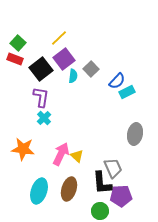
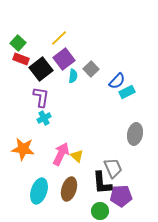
red rectangle: moved 6 px right
cyan cross: rotated 16 degrees clockwise
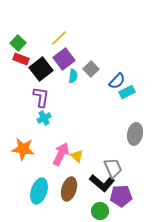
black L-shape: rotated 45 degrees counterclockwise
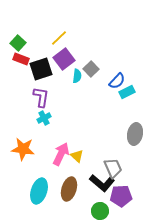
black square: rotated 20 degrees clockwise
cyan semicircle: moved 4 px right
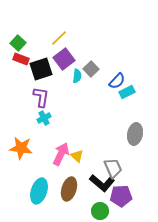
orange star: moved 2 px left, 1 px up
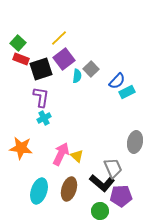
gray ellipse: moved 8 px down
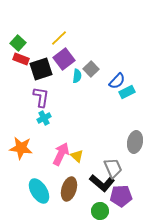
cyan ellipse: rotated 50 degrees counterclockwise
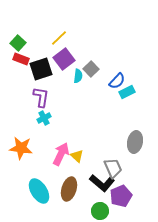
cyan semicircle: moved 1 px right
purple pentagon: rotated 20 degrees counterclockwise
